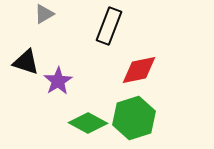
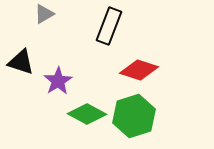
black triangle: moved 5 px left
red diamond: rotated 30 degrees clockwise
green hexagon: moved 2 px up
green diamond: moved 1 px left, 9 px up
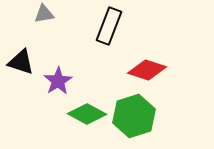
gray triangle: rotated 20 degrees clockwise
red diamond: moved 8 px right
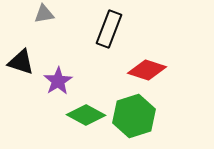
black rectangle: moved 3 px down
green diamond: moved 1 px left, 1 px down
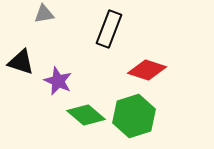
purple star: rotated 16 degrees counterclockwise
green diamond: rotated 12 degrees clockwise
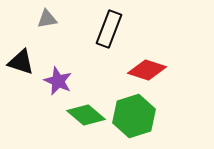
gray triangle: moved 3 px right, 5 px down
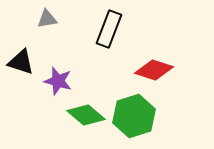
red diamond: moved 7 px right
purple star: rotated 8 degrees counterclockwise
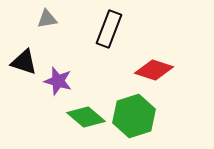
black triangle: moved 3 px right
green diamond: moved 2 px down
